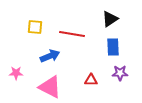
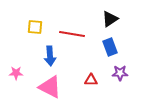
blue rectangle: moved 3 px left; rotated 18 degrees counterclockwise
blue arrow: rotated 108 degrees clockwise
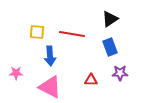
yellow square: moved 2 px right, 5 px down
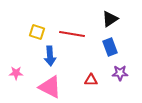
yellow square: rotated 14 degrees clockwise
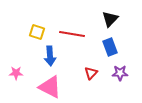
black triangle: rotated 12 degrees counterclockwise
red triangle: moved 7 px up; rotated 48 degrees counterclockwise
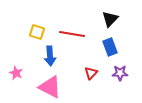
pink star: rotated 24 degrees clockwise
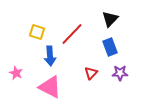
red line: rotated 55 degrees counterclockwise
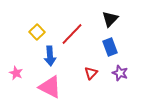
yellow square: rotated 28 degrees clockwise
purple star: rotated 21 degrees clockwise
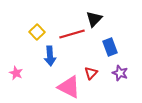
black triangle: moved 16 px left
red line: rotated 30 degrees clockwise
pink triangle: moved 19 px right
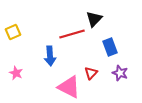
yellow square: moved 24 px left; rotated 21 degrees clockwise
